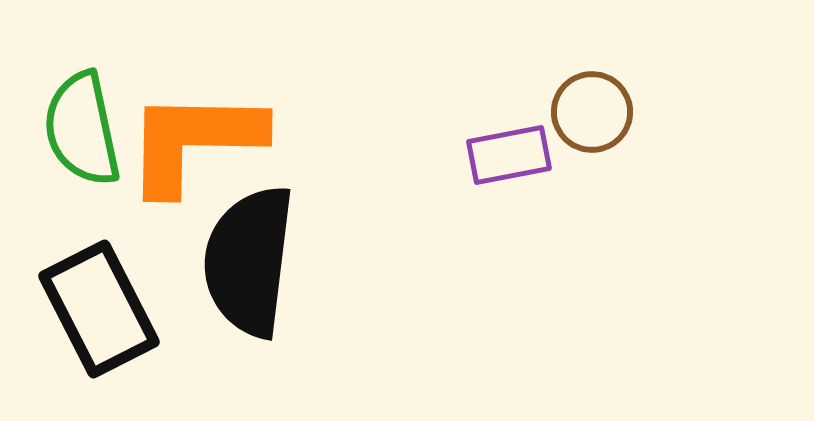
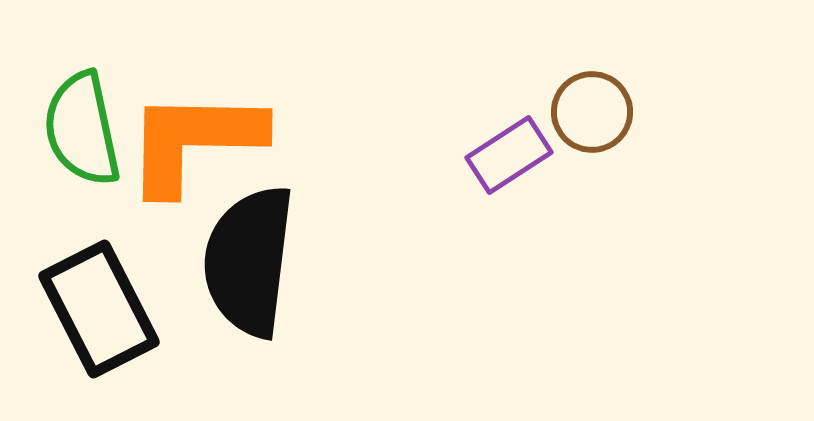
purple rectangle: rotated 22 degrees counterclockwise
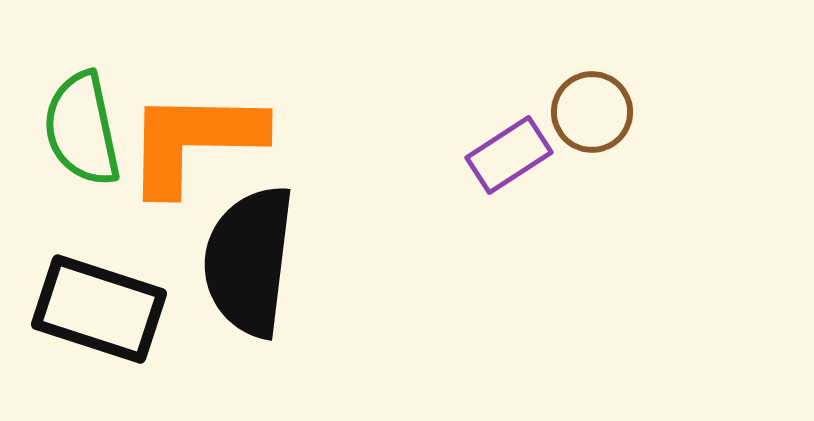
black rectangle: rotated 45 degrees counterclockwise
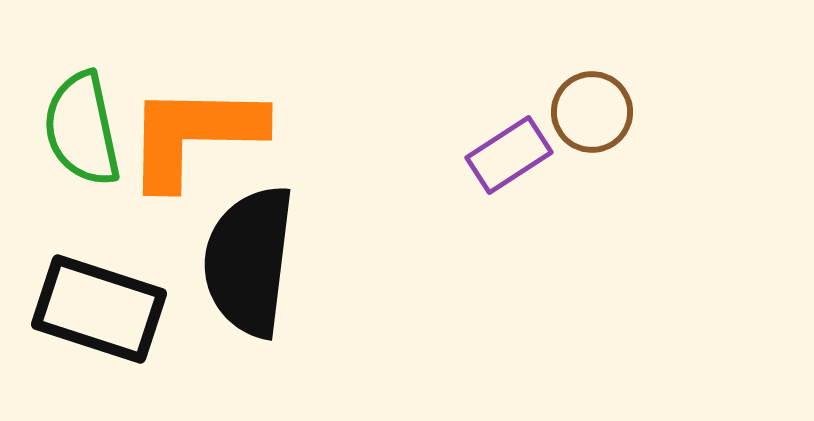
orange L-shape: moved 6 px up
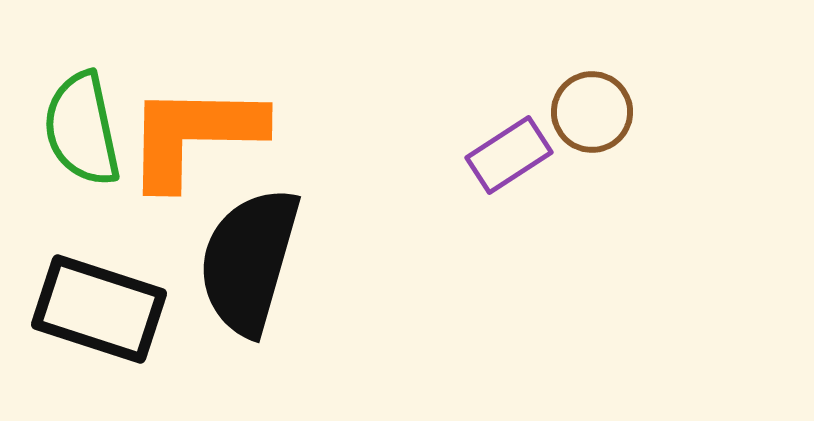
black semicircle: rotated 9 degrees clockwise
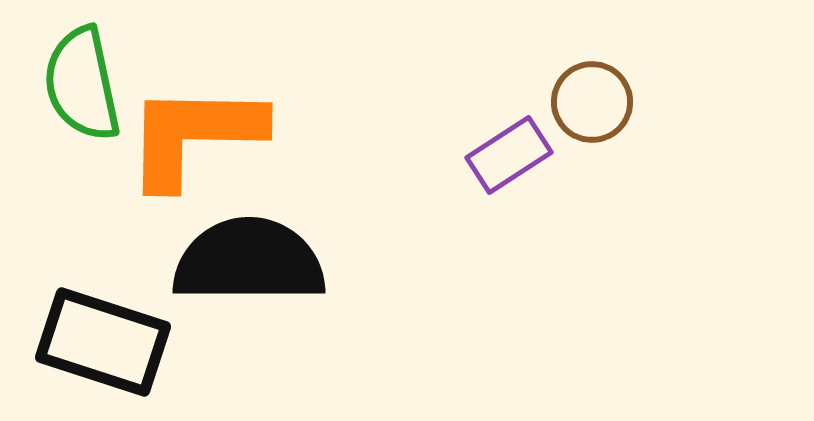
brown circle: moved 10 px up
green semicircle: moved 45 px up
black semicircle: rotated 74 degrees clockwise
black rectangle: moved 4 px right, 33 px down
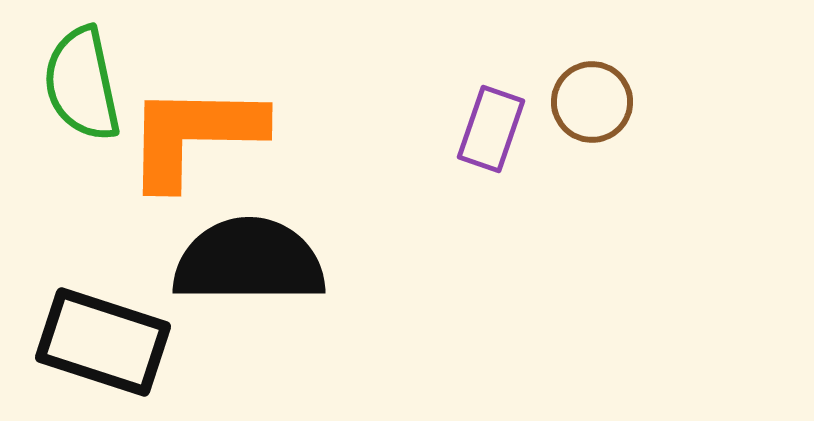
purple rectangle: moved 18 px left, 26 px up; rotated 38 degrees counterclockwise
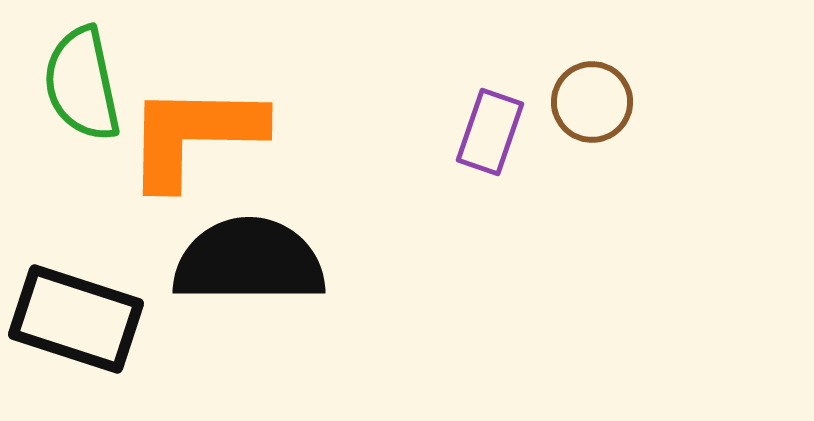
purple rectangle: moved 1 px left, 3 px down
black rectangle: moved 27 px left, 23 px up
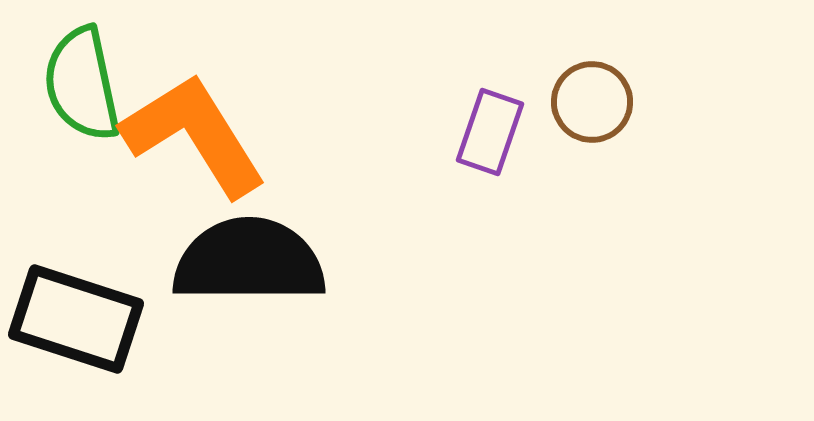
orange L-shape: rotated 57 degrees clockwise
